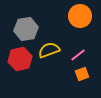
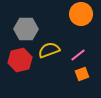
orange circle: moved 1 px right, 2 px up
gray hexagon: rotated 10 degrees clockwise
red hexagon: moved 1 px down
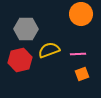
pink line: moved 1 px up; rotated 35 degrees clockwise
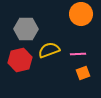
orange square: moved 1 px right, 1 px up
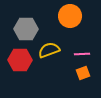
orange circle: moved 11 px left, 2 px down
pink line: moved 4 px right
red hexagon: rotated 15 degrees clockwise
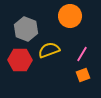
gray hexagon: rotated 20 degrees clockwise
pink line: rotated 56 degrees counterclockwise
orange square: moved 2 px down
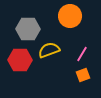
gray hexagon: moved 2 px right; rotated 20 degrees counterclockwise
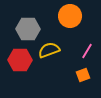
pink line: moved 5 px right, 3 px up
